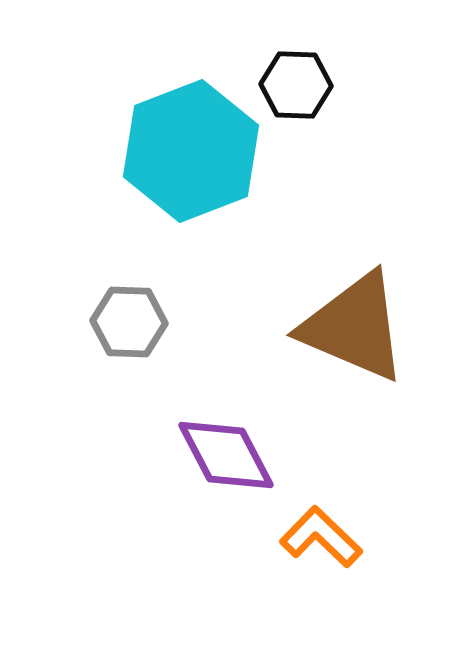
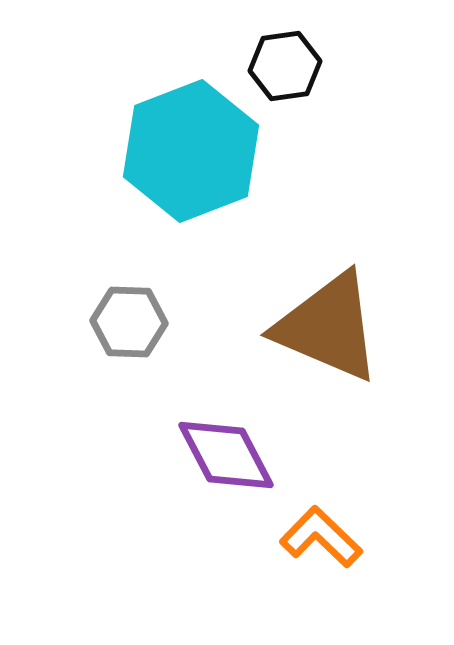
black hexagon: moved 11 px left, 19 px up; rotated 10 degrees counterclockwise
brown triangle: moved 26 px left
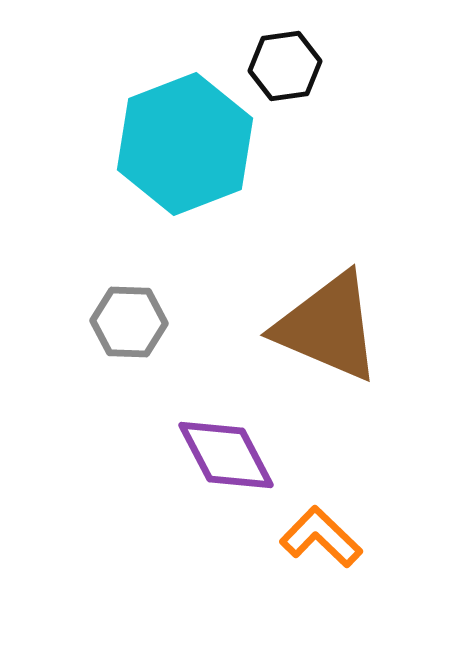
cyan hexagon: moved 6 px left, 7 px up
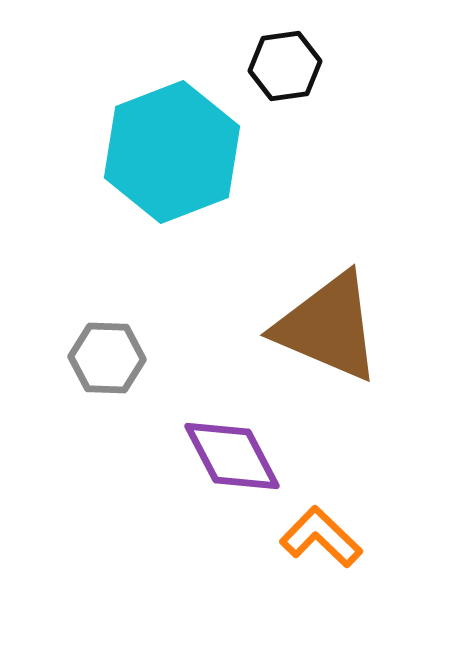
cyan hexagon: moved 13 px left, 8 px down
gray hexagon: moved 22 px left, 36 px down
purple diamond: moved 6 px right, 1 px down
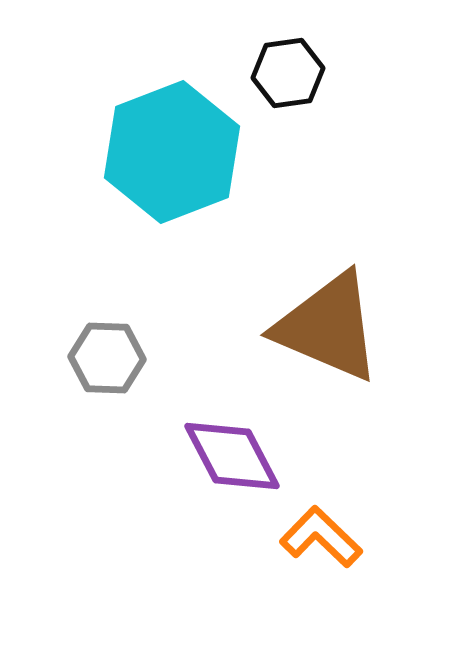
black hexagon: moved 3 px right, 7 px down
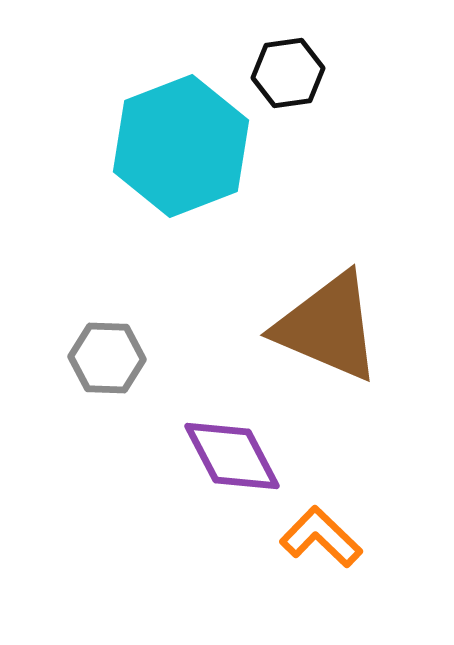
cyan hexagon: moved 9 px right, 6 px up
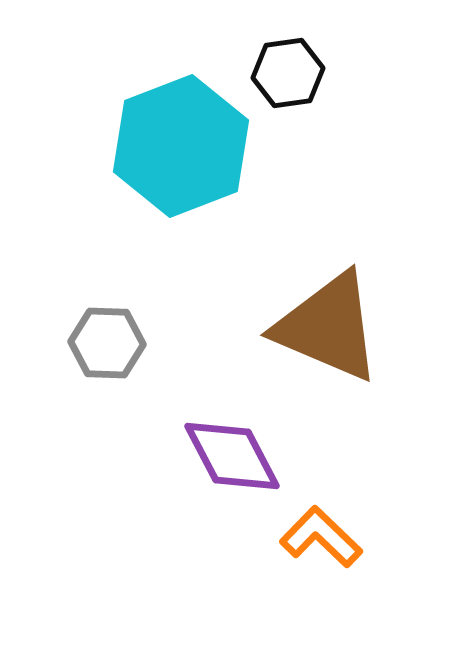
gray hexagon: moved 15 px up
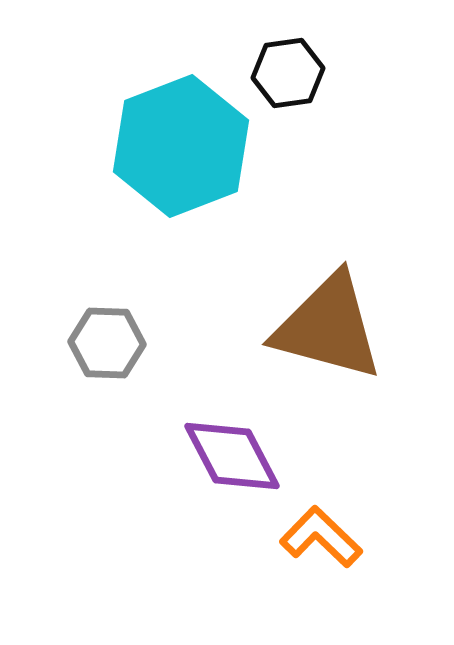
brown triangle: rotated 8 degrees counterclockwise
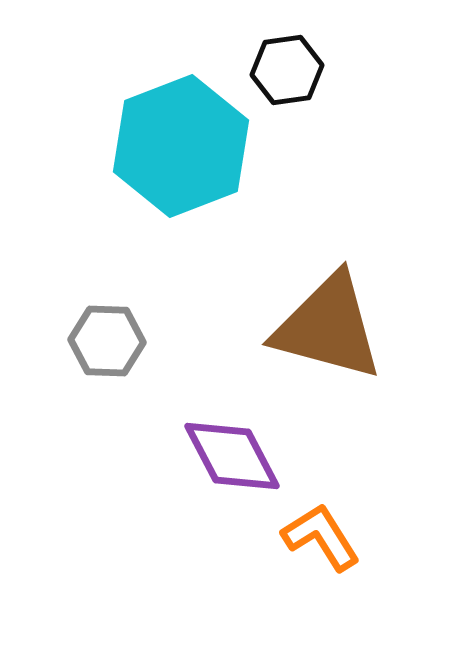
black hexagon: moved 1 px left, 3 px up
gray hexagon: moved 2 px up
orange L-shape: rotated 14 degrees clockwise
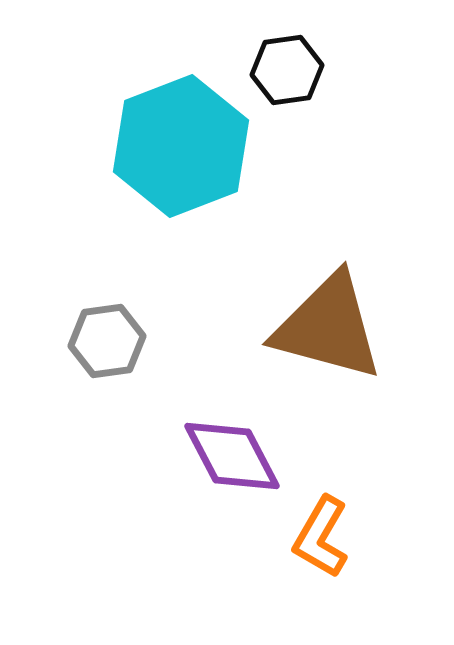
gray hexagon: rotated 10 degrees counterclockwise
orange L-shape: rotated 118 degrees counterclockwise
